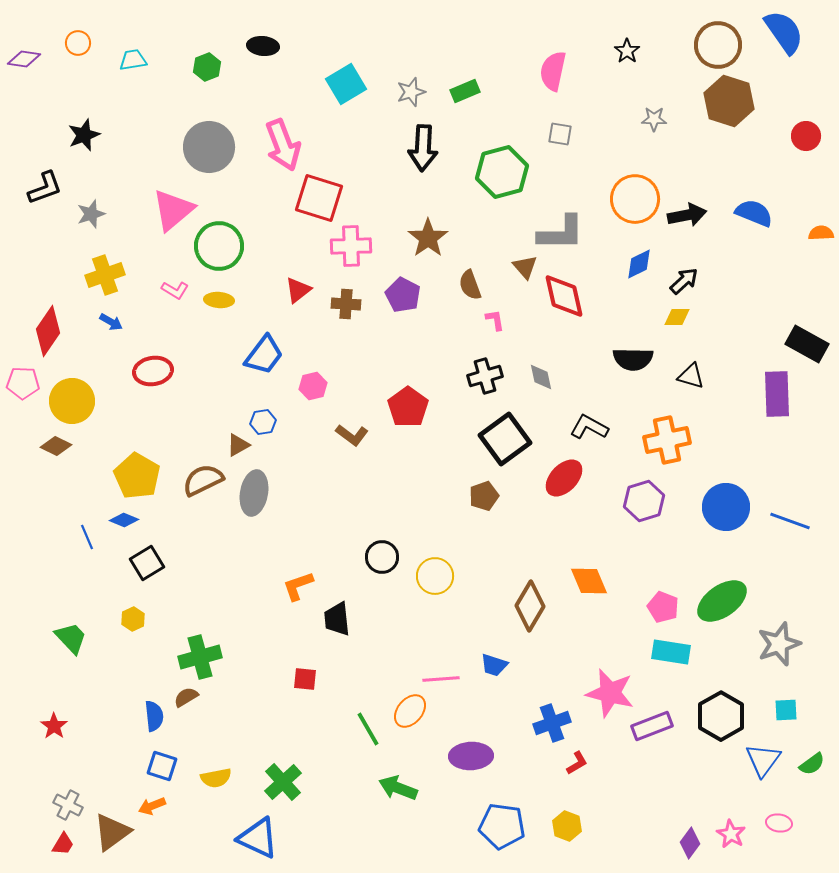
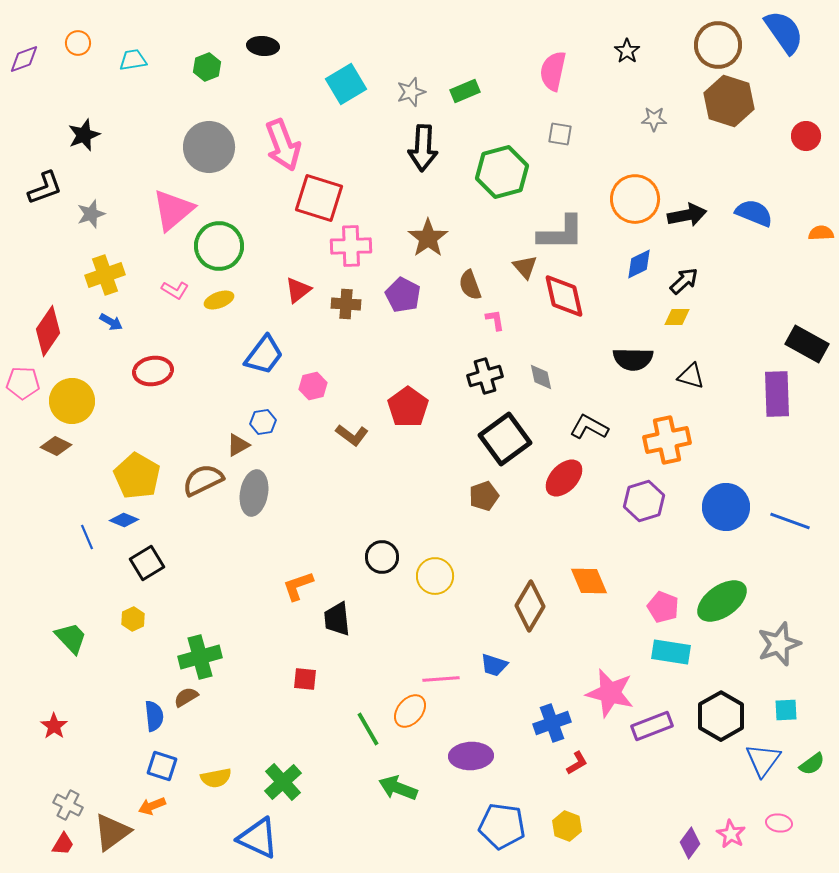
purple diamond at (24, 59): rotated 28 degrees counterclockwise
yellow ellipse at (219, 300): rotated 24 degrees counterclockwise
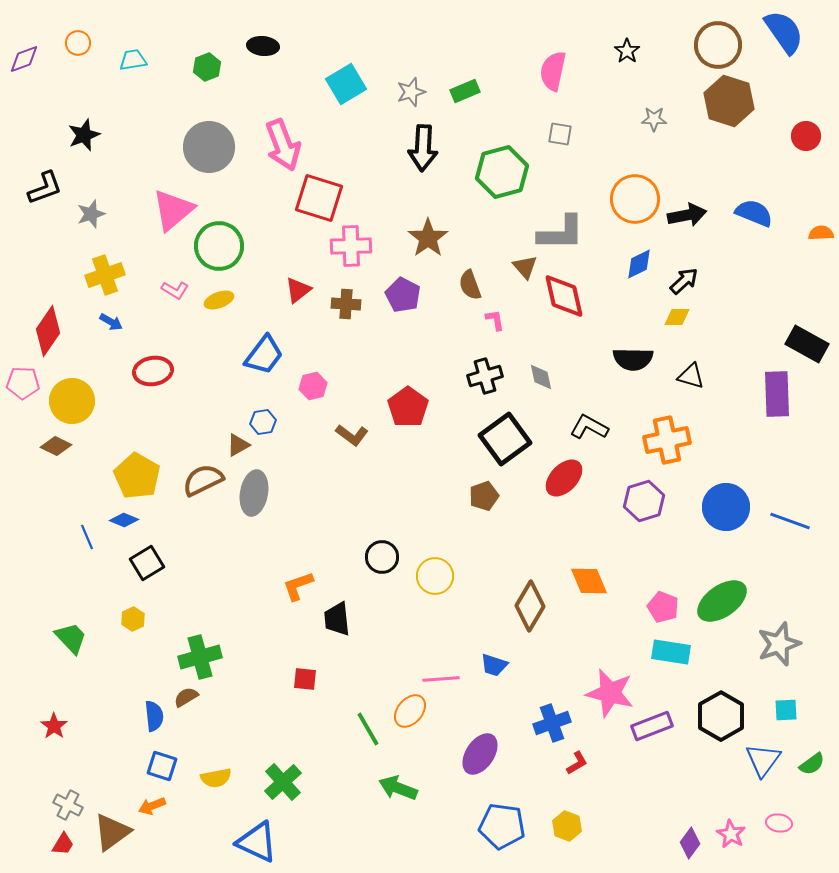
purple ellipse at (471, 756): moved 9 px right, 2 px up; rotated 54 degrees counterclockwise
blue triangle at (258, 838): moved 1 px left, 4 px down
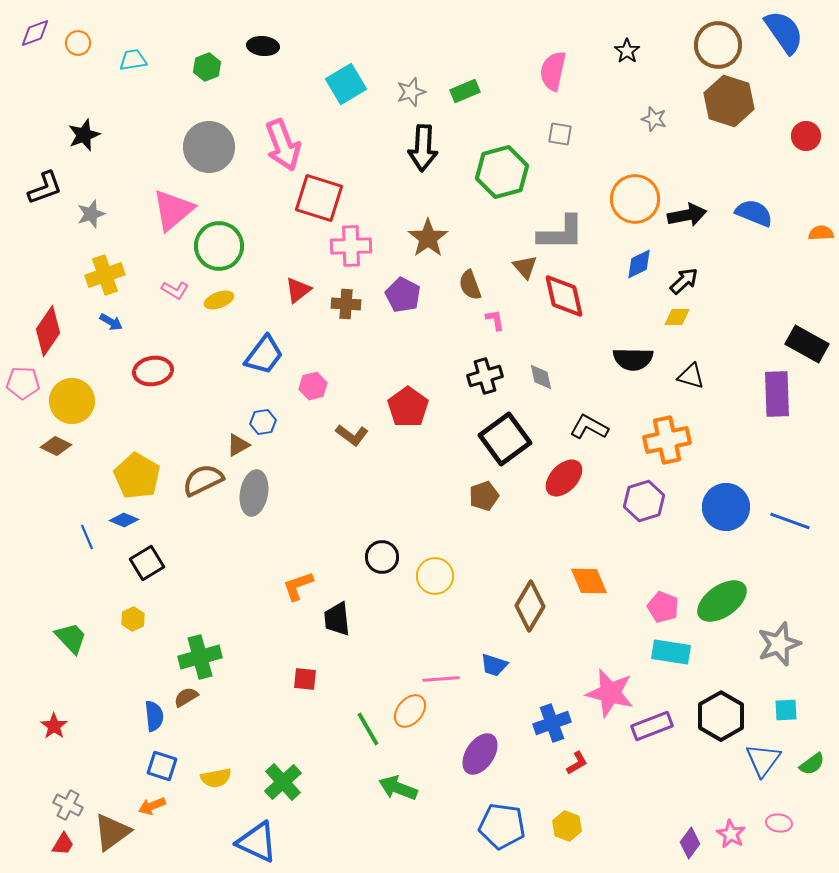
purple diamond at (24, 59): moved 11 px right, 26 px up
gray star at (654, 119): rotated 15 degrees clockwise
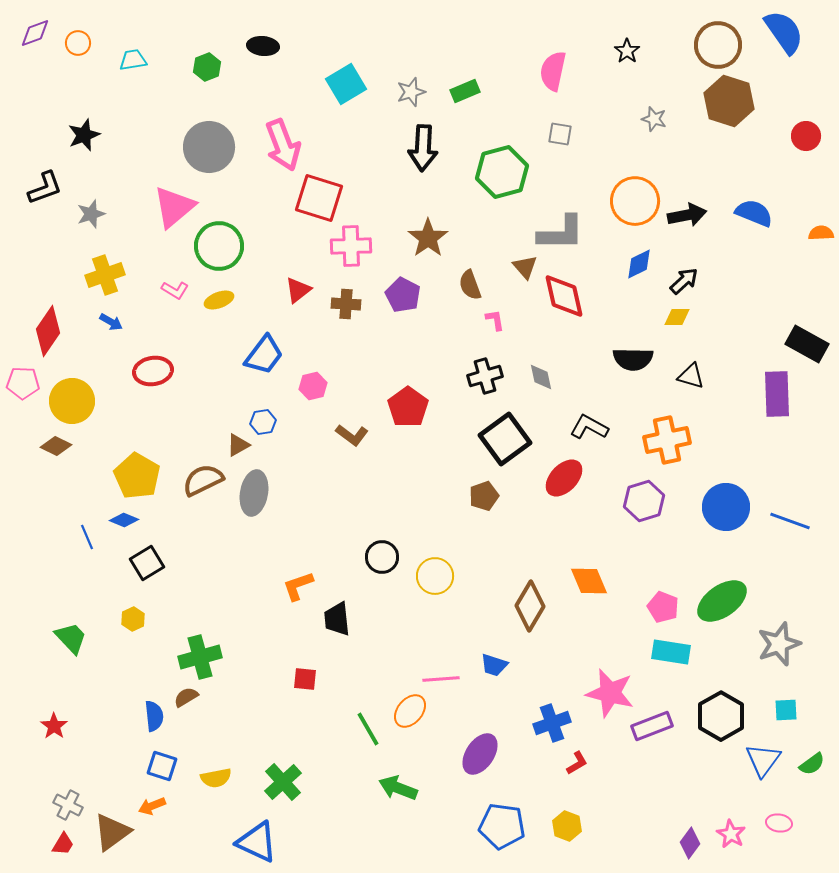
orange circle at (635, 199): moved 2 px down
pink triangle at (173, 210): moved 1 px right, 3 px up
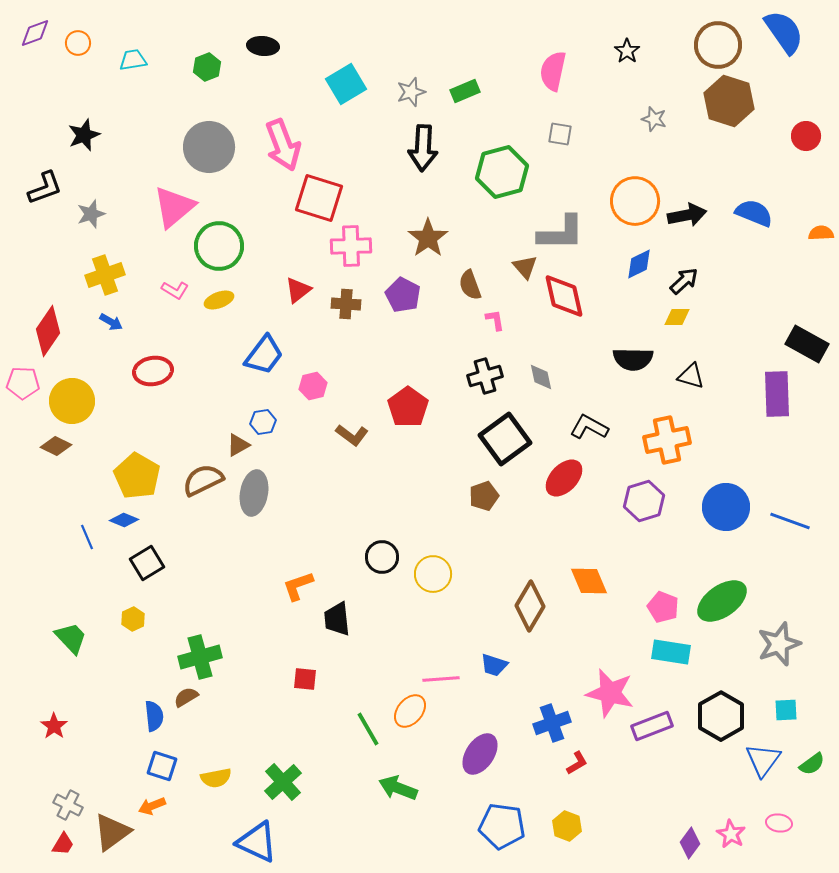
yellow circle at (435, 576): moved 2 px left, 2 px up
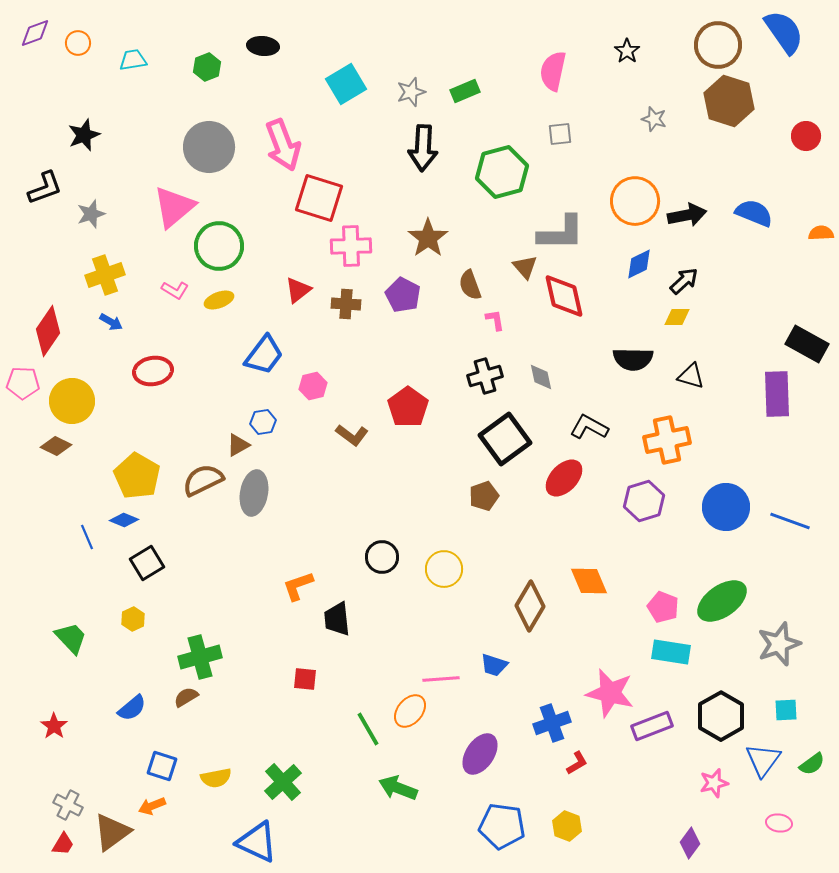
gray square at (560, 134): rotated 15 degrees counterclockwise
yellow circle at (433, 574): moved 11 px right, 5 px up
blue semicircle at (154, 716): moved 22 px left, 8 px up; rotated 56 degrees clockwise
pink star at (731, 834): moved 17 px left, 51 px up; rotated 28 degrees clockwise
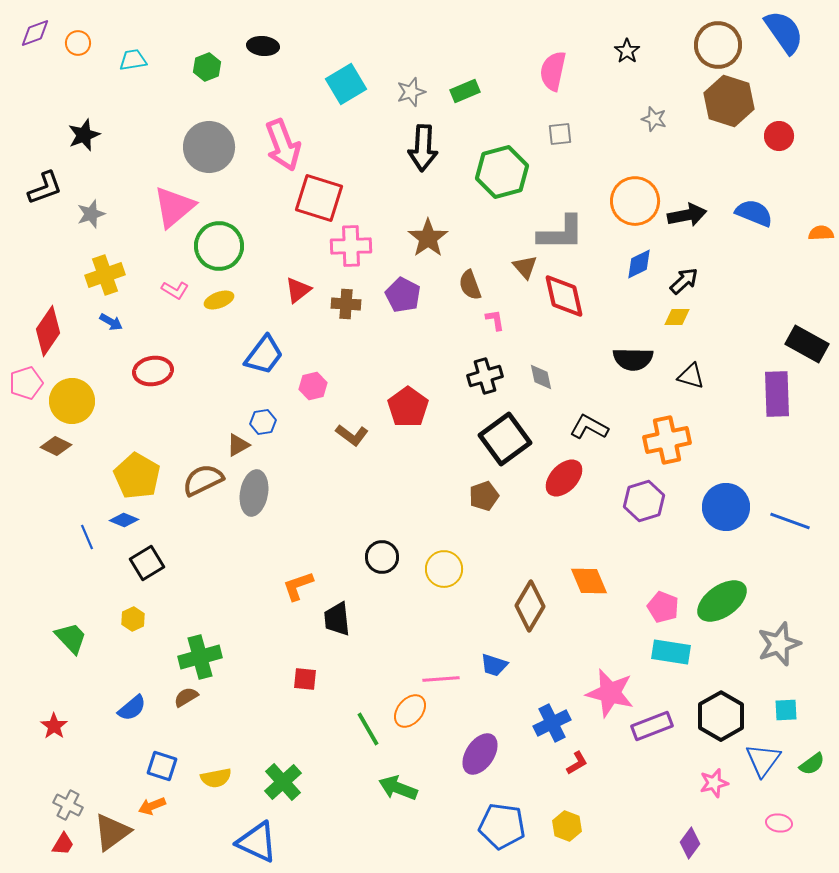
red circle at (806, 136): moved 27 px left
pink pentagon at (23, 383): moved 3 px right; rotated 20 degrees counterclockwise
blue cross at (552, 723): rotated 6 degrees counterclockwise
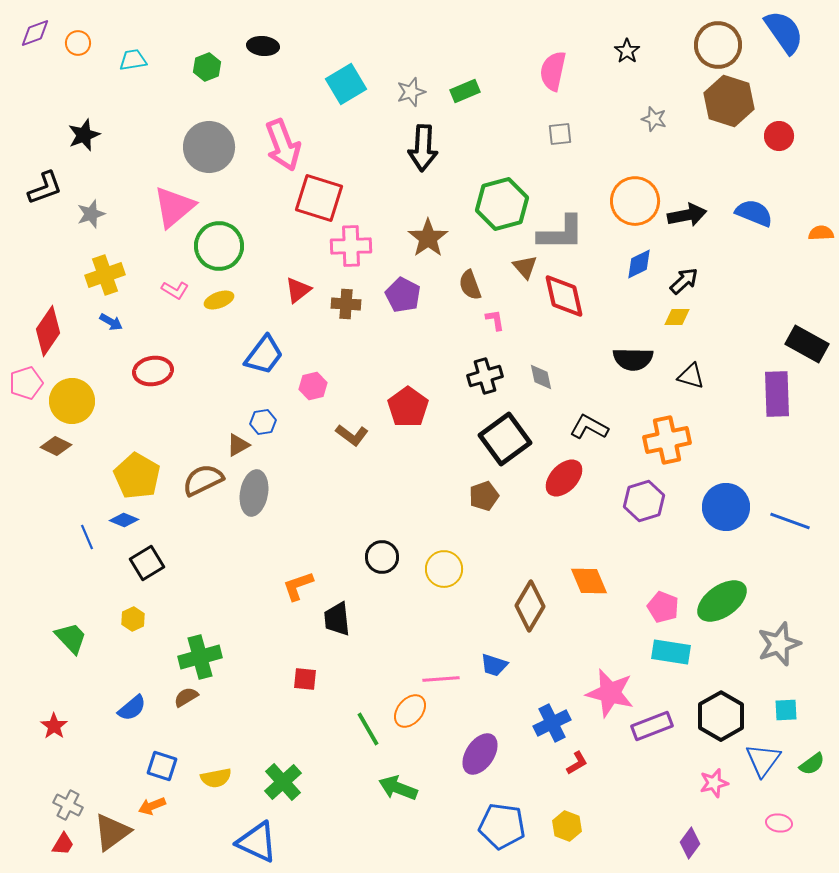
green hexagon at (502, 172): moved 32 px down
